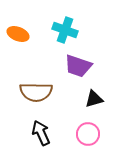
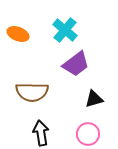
cyan cross: rotated 20 degrees clockwise
purple trapezoid: moved 2 px left, 2 px up; rotated 56 degrees counterclockwise
brown semicircle: moved 4 px left
black arrow: rotated 15 degrees clockwise
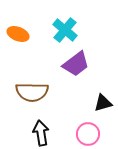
black triangle: moved 9 px right, 4 px down
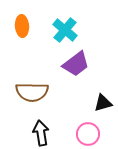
orange ellipse: moved 4 px right, 8 px up; rotated 65 degrees clockwise
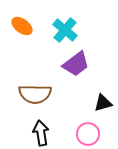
orange ellipse: rotated 50 degrees counterclockwise
brown semicircle: moved 3 px right, 2 px down
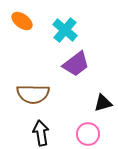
orange ellipse: moved 5 px up
brown semicircle: moved 2 px left
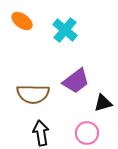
purple trapezoid: moved 17 px down
pink circle: moved 1 px left, 1 px up
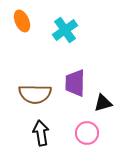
orange ellipse: rotated 30 degrees clockwise
cyan cross: rotated 15 degrees clockwise
purple trapezoid: moved 1 px left, 2 px down; rotated 128 degrees clockwise
brown semicircle: moved 2 px right
